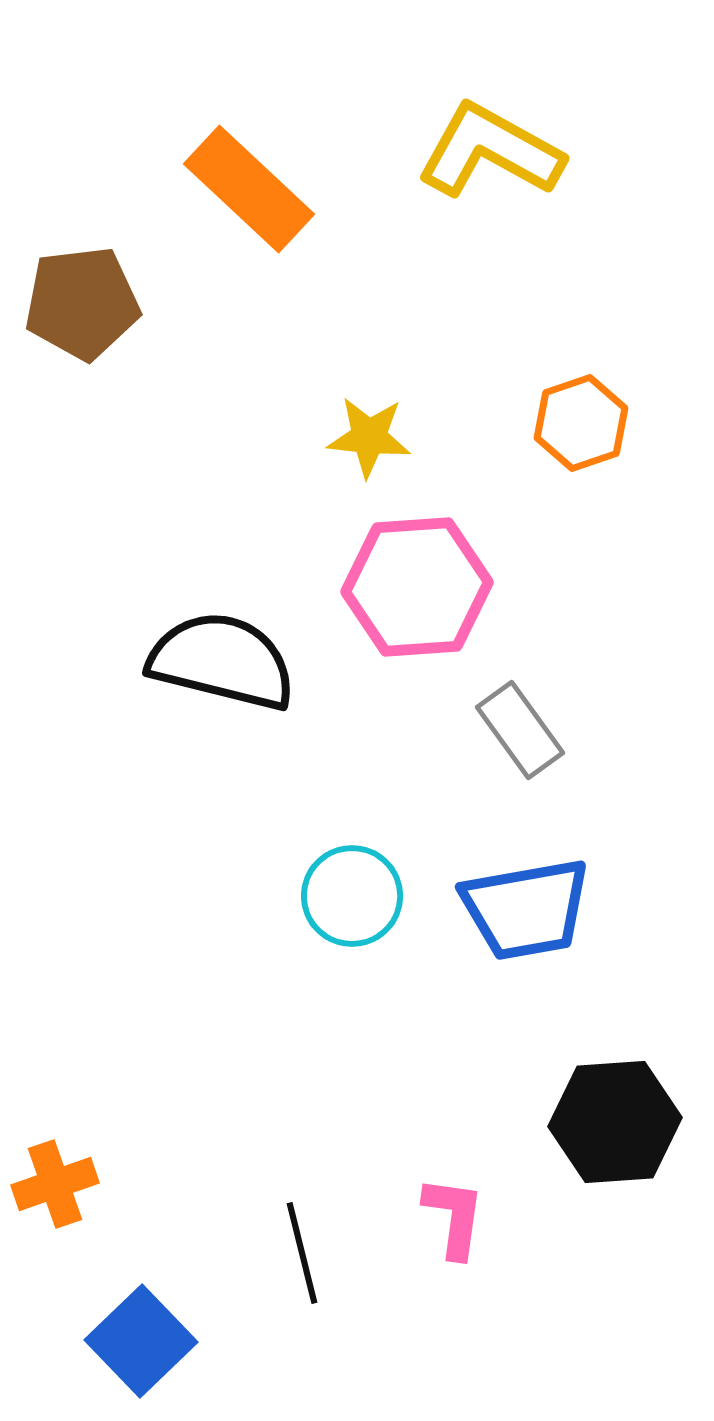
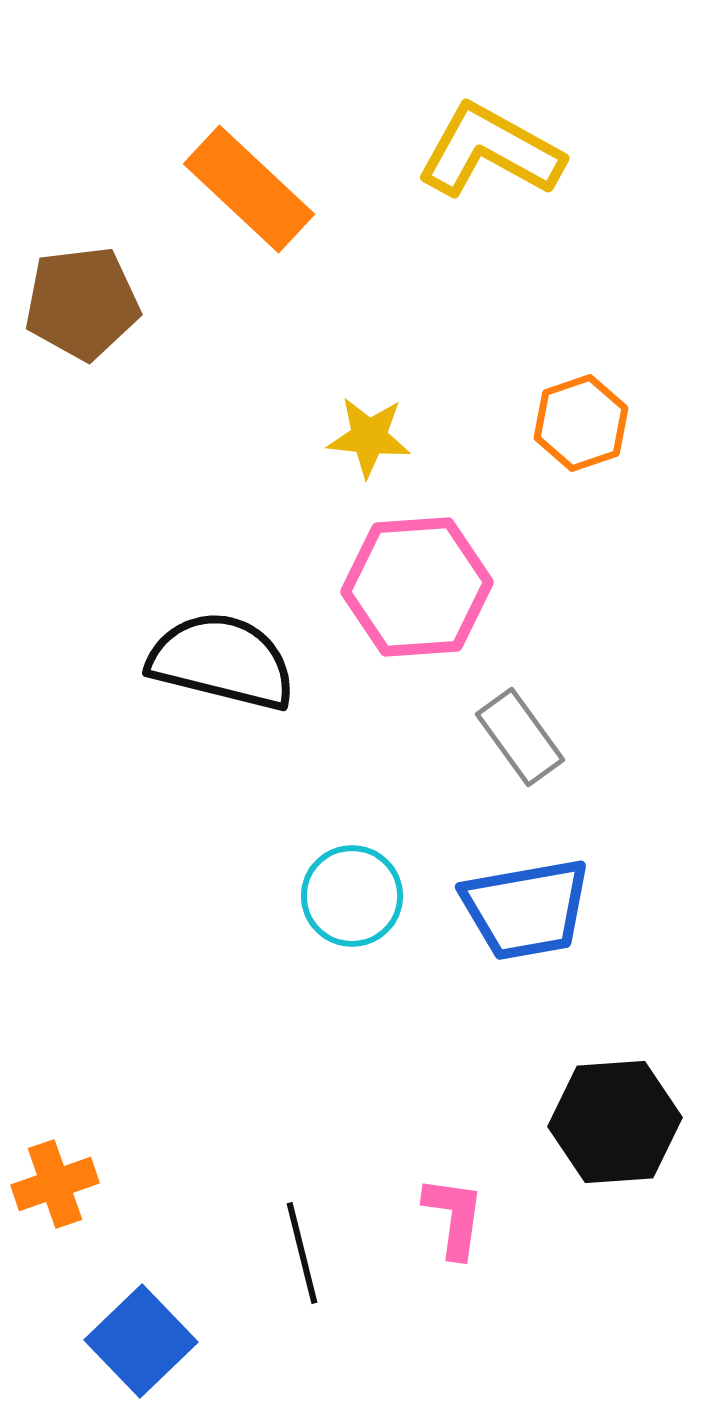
gray rectangle: moved 7 px down
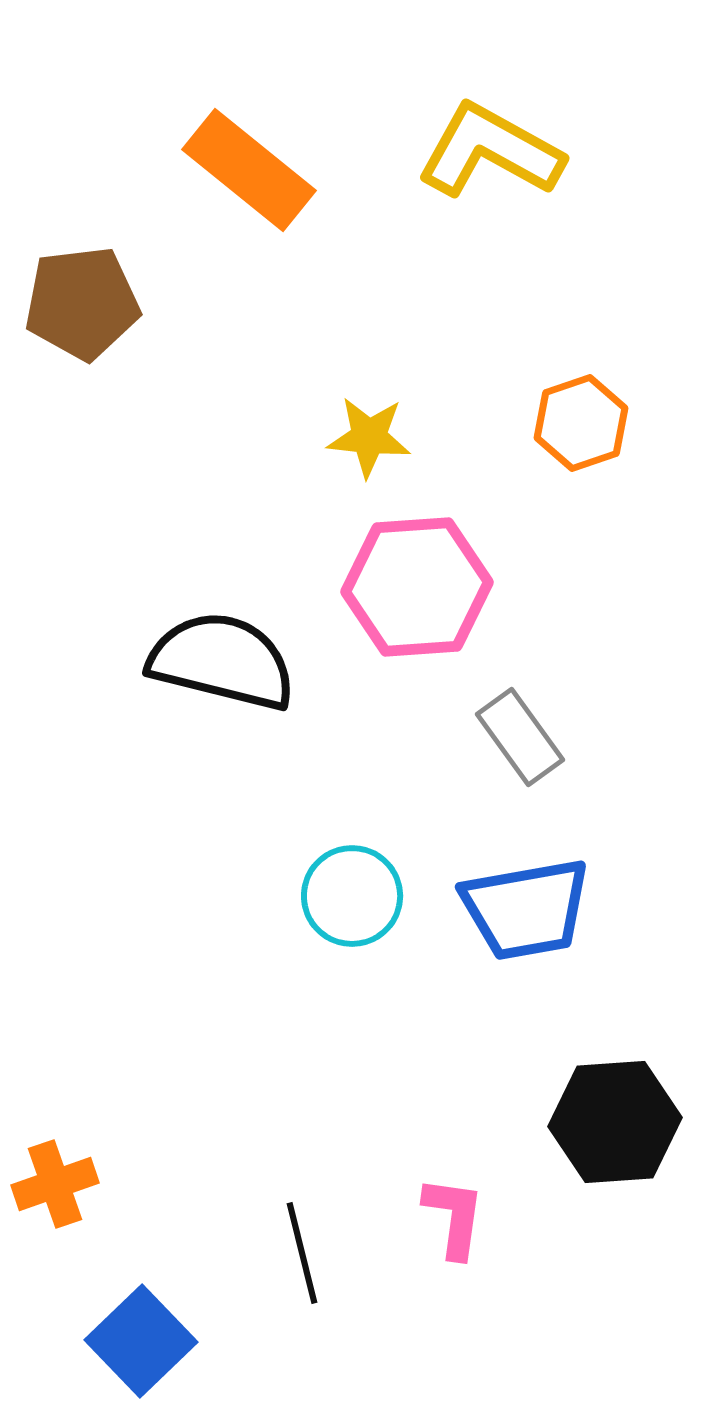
orange rectangle: moved 19 px up; rotated 4 degrees counterclockwise
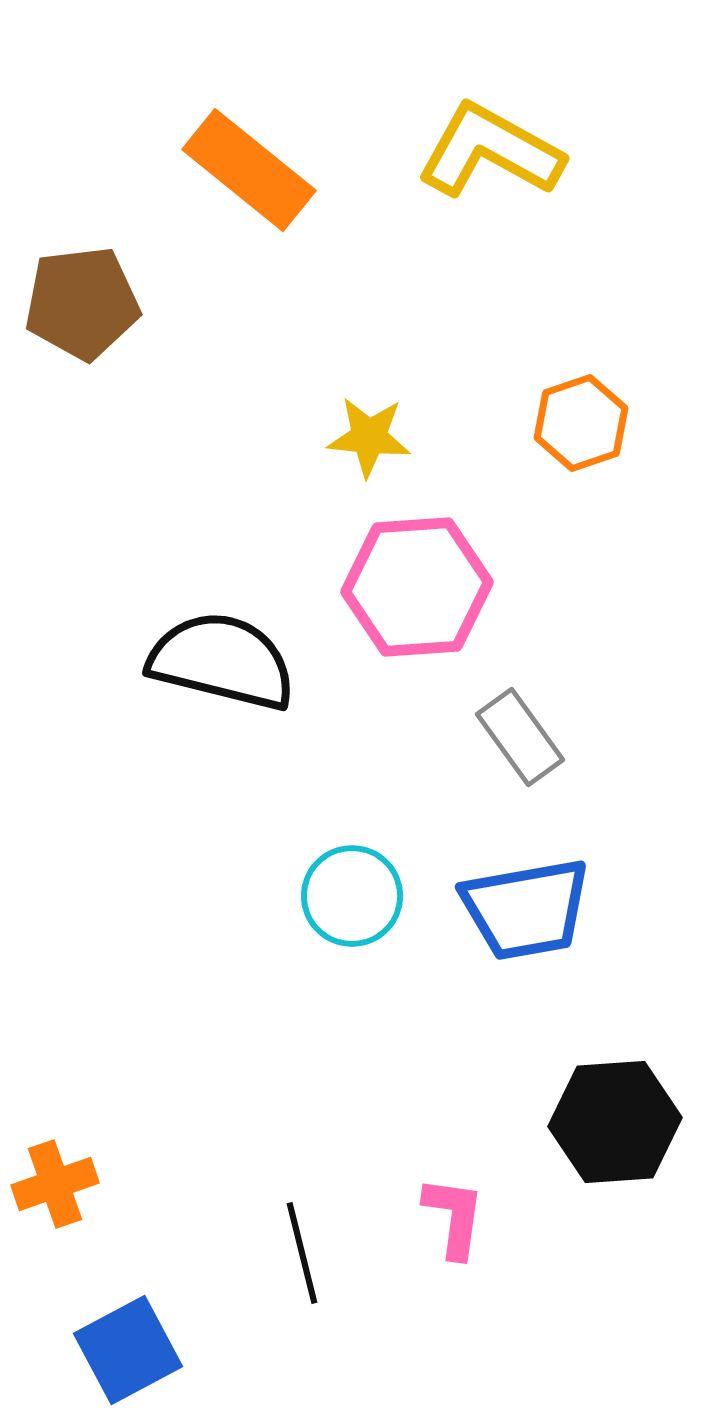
blue square: moved 13 px left, 9 px down; rotated 16 degrees clockwise
